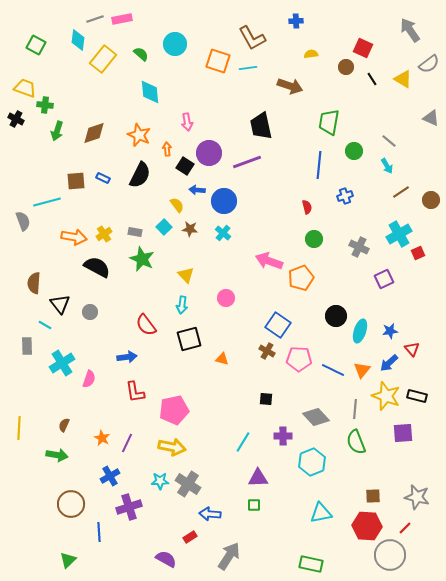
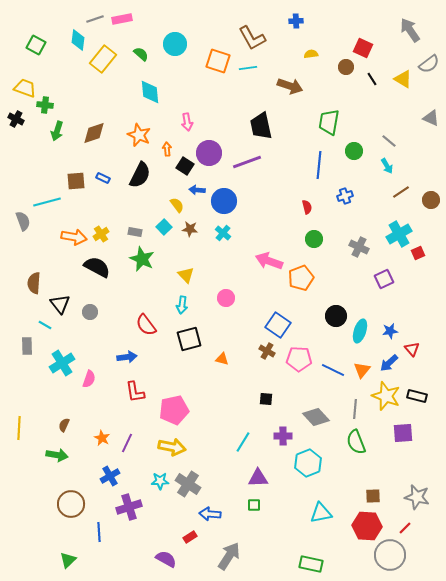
yellow cross at (104, 234): moved 3 px left
cyan hexagon at (312, 462): moved 4 px left, 1 px down
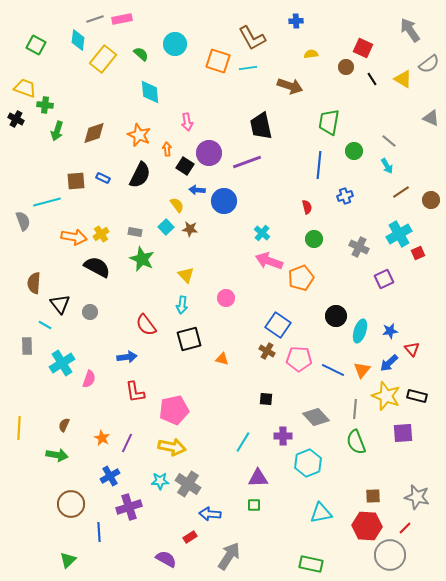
cyan square at (164, 227): moved 2 px right
cyan cross at (223, 233): moved 39 px right
